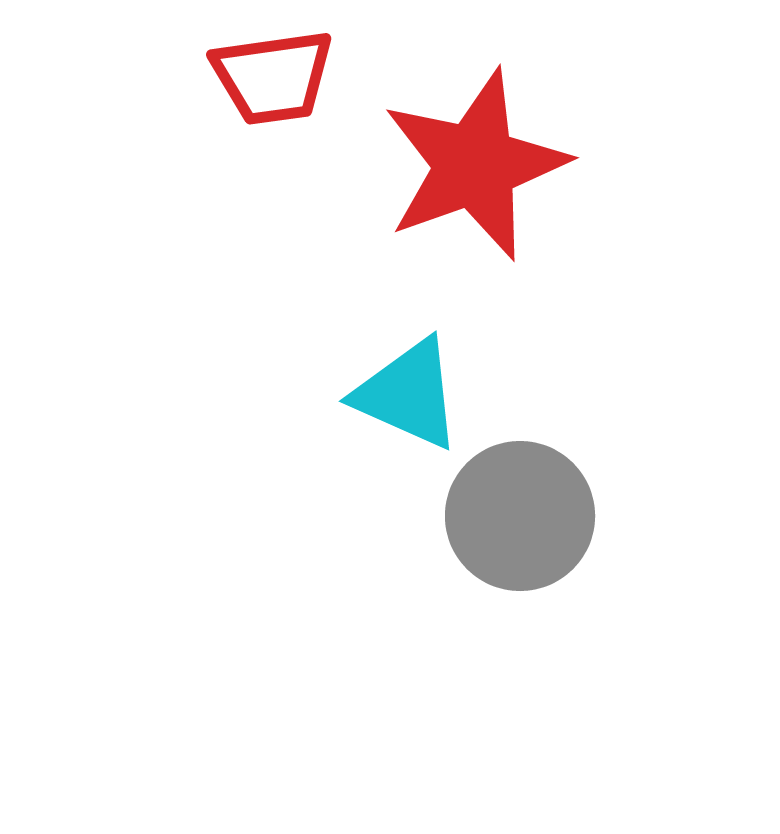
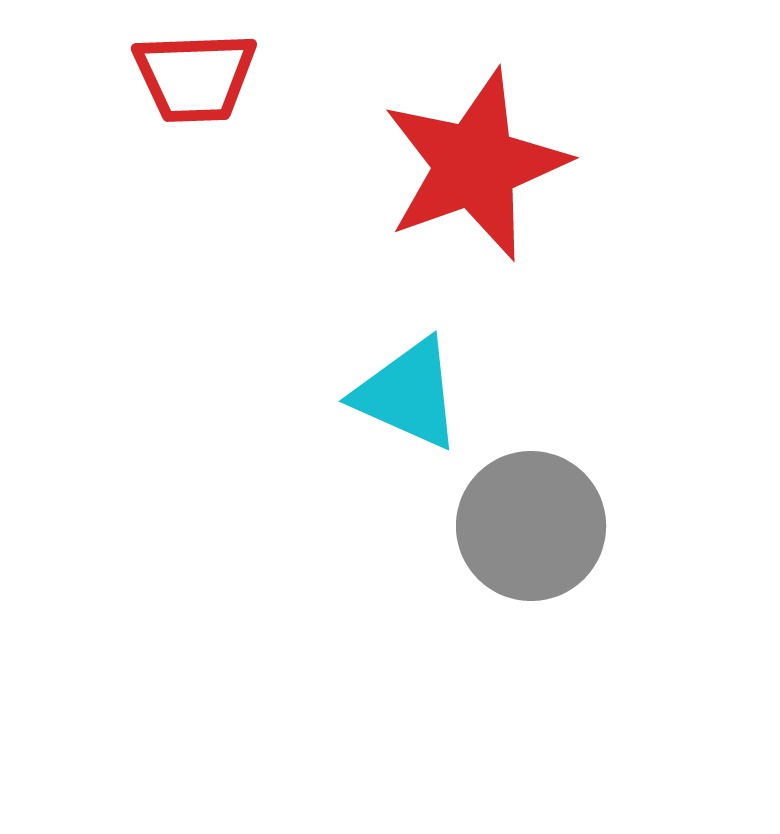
red trapezoid: moved 78 px left; rotated 6 degrees clockwise
gray circle: moved 11 px right, 10 px down
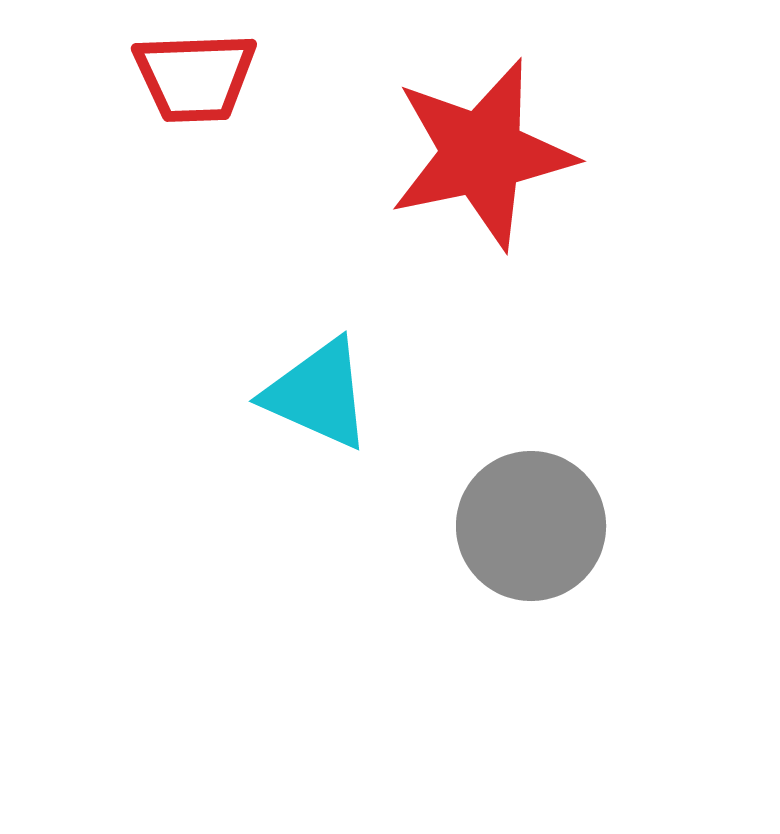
red star: moved 7 px right, 11 px up; rotated 8 degrees clockwise
cyan triangle: moved 90 px left
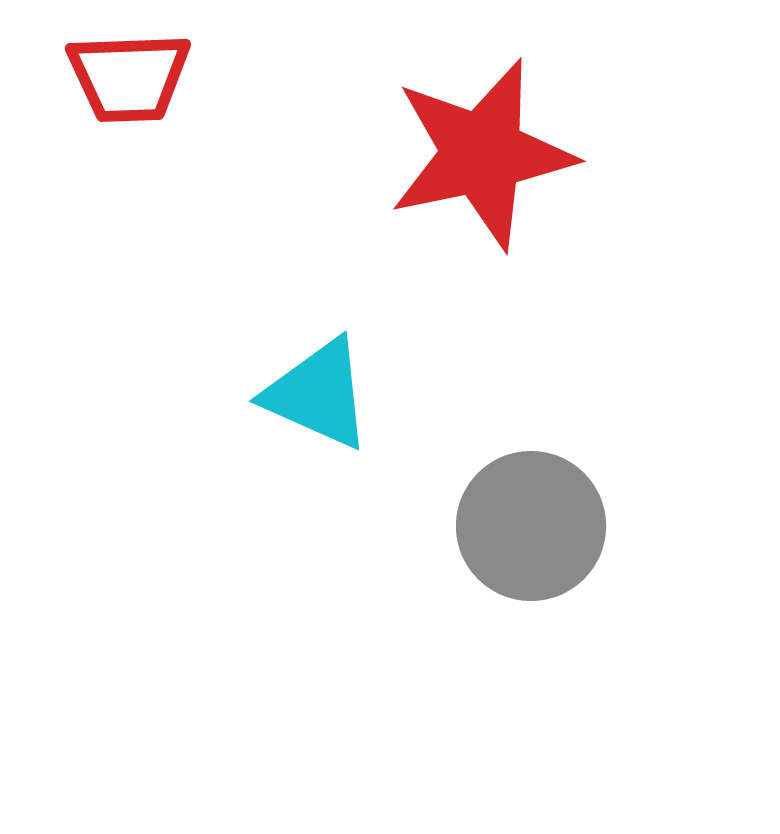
red trapezoid: moved 66 px left
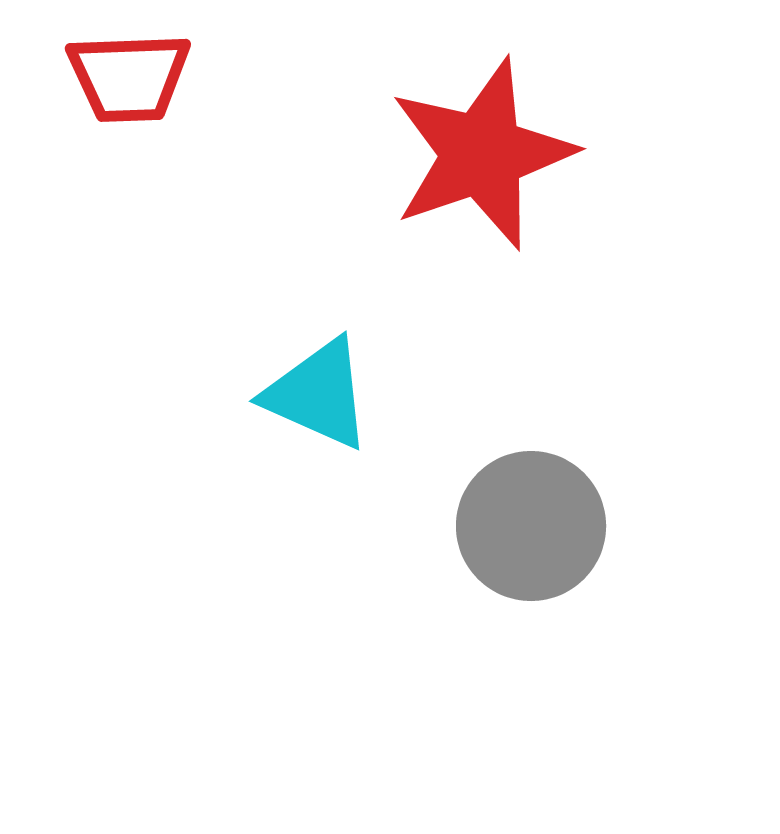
red star: rotated 7 degrees counterclockwise
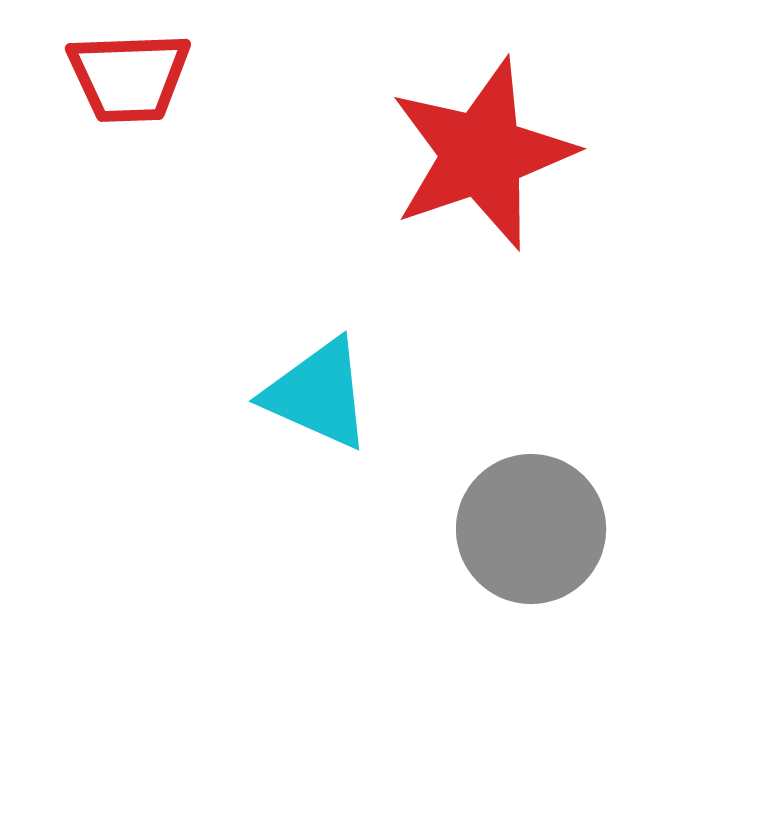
gray circle: moved 3 px down
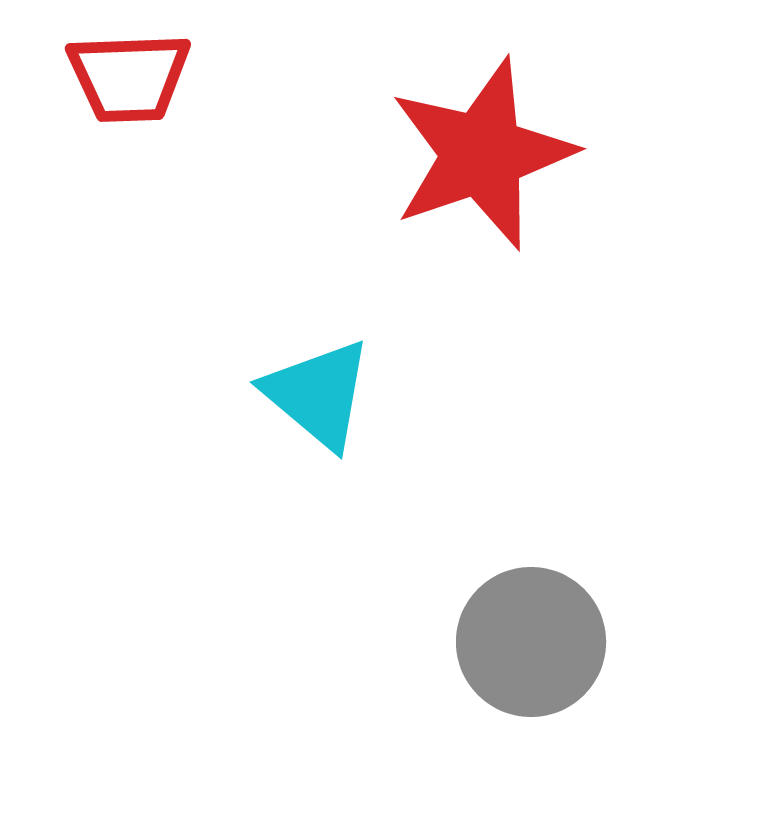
cyan triangle: rotated 16 degrees clockwise
gray circle: moved 113 px down
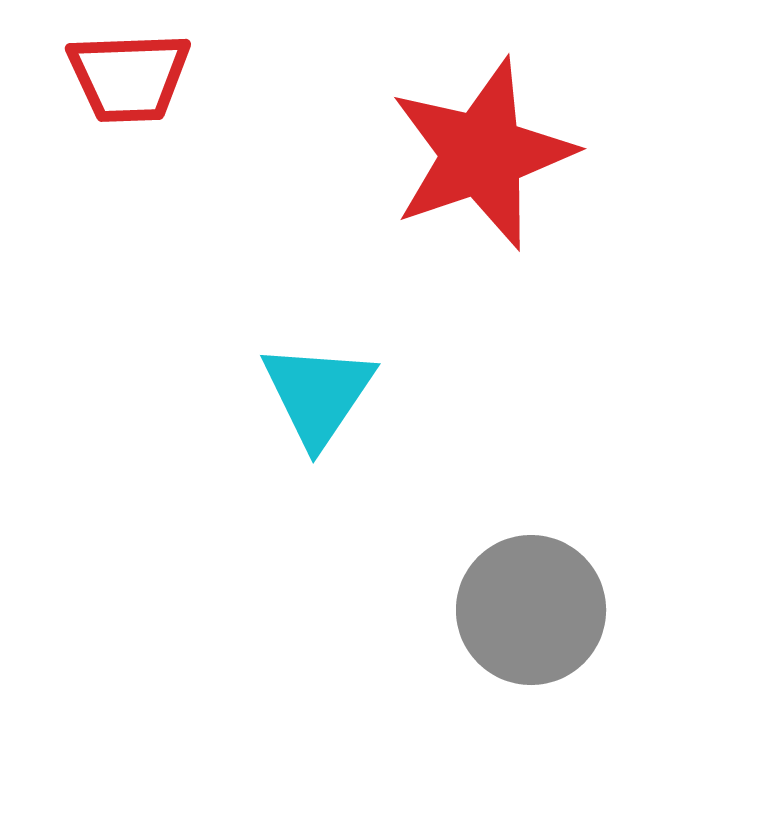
cyan triangle: rotated 24 degrees clockwise
gray circle: moved 32 px up
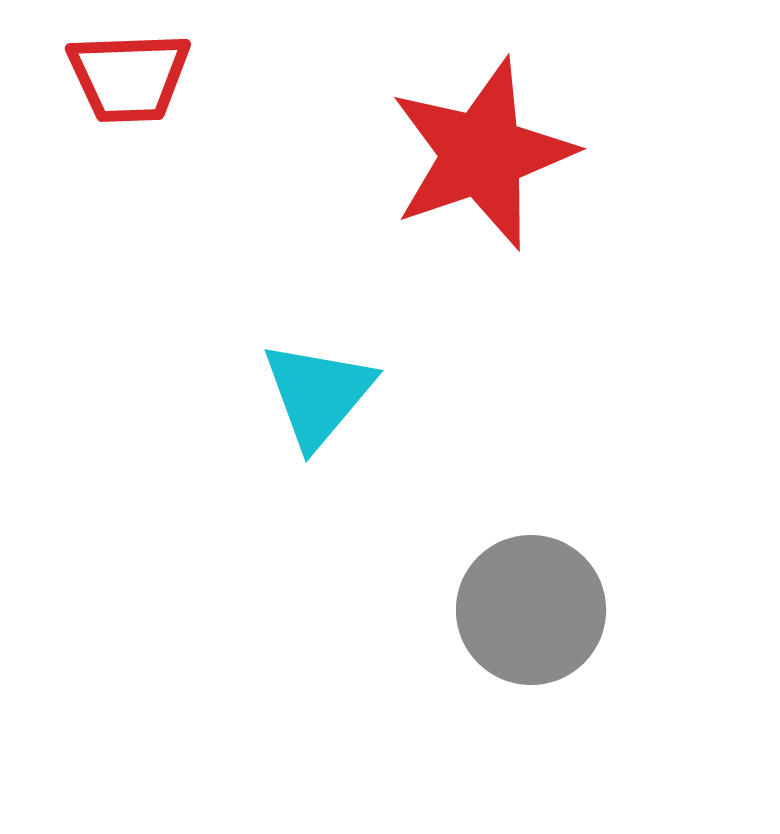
cyan triangle: rotated 6 degrees clockwise
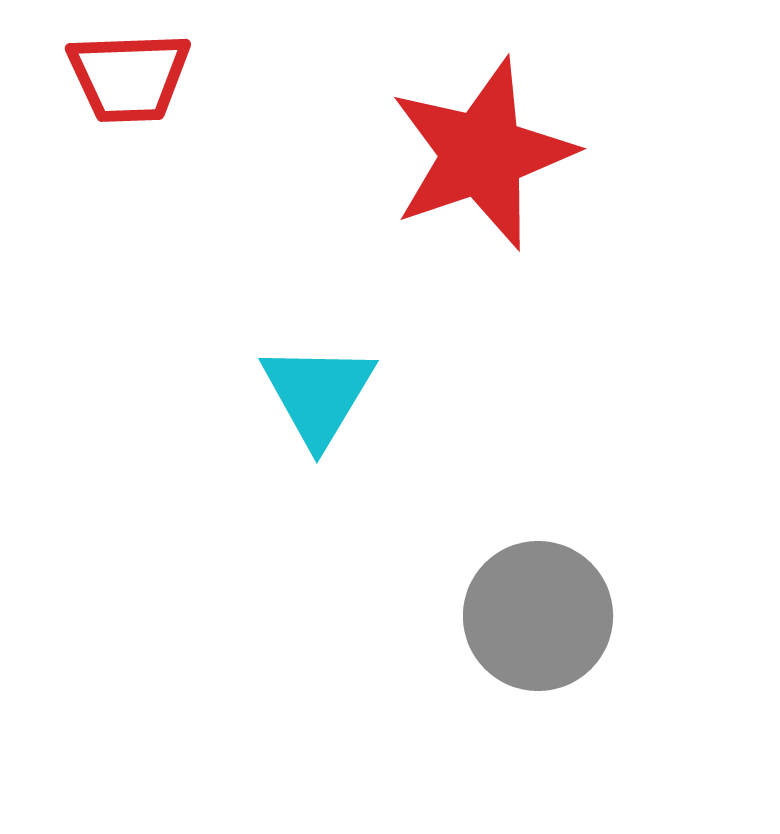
cyan triangle: rotated 9 degrees counterclockwise
gray circle: moved 7 px right, 6 px down
